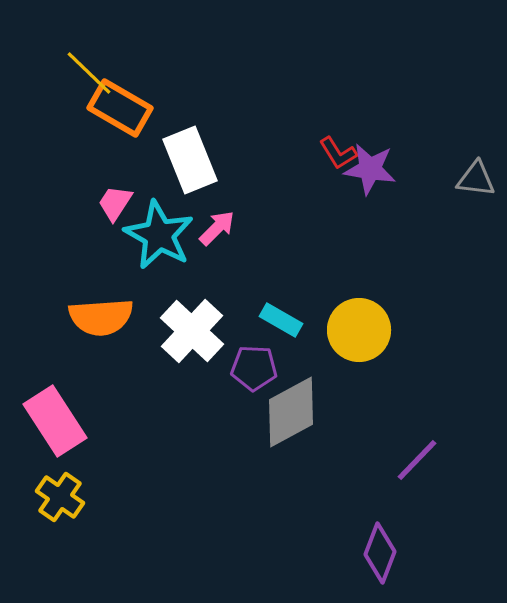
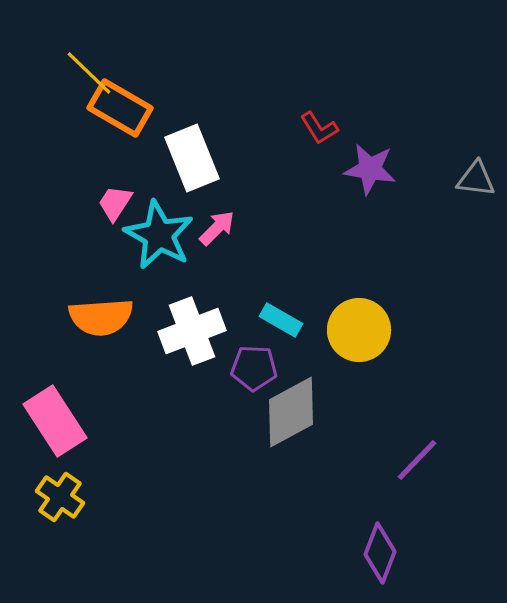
red L-shape: moved 19 px left, 25 px up
white rectangle: moved 2 px right, 2 px up
white cross: rotated 26 degrees clockwise
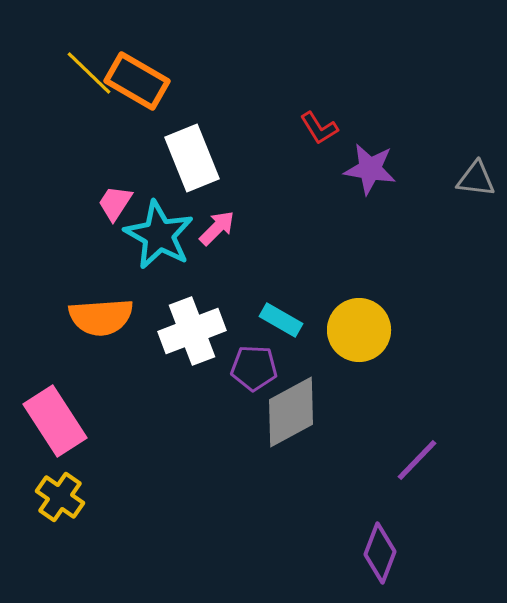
orange rectangle: moved 17 px right, 27 px up
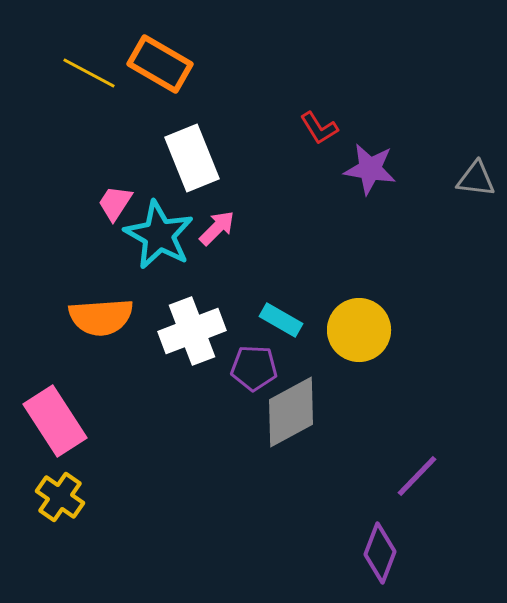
yellow line: rotated 16 degrees counterclockwise
orange rectangle: moved 23 px right, 17 px up
purple line: moved 16 px down
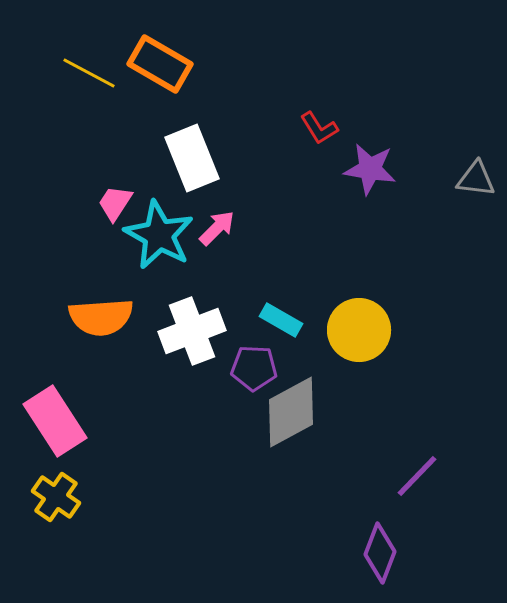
yellow cross: moved 4 px left
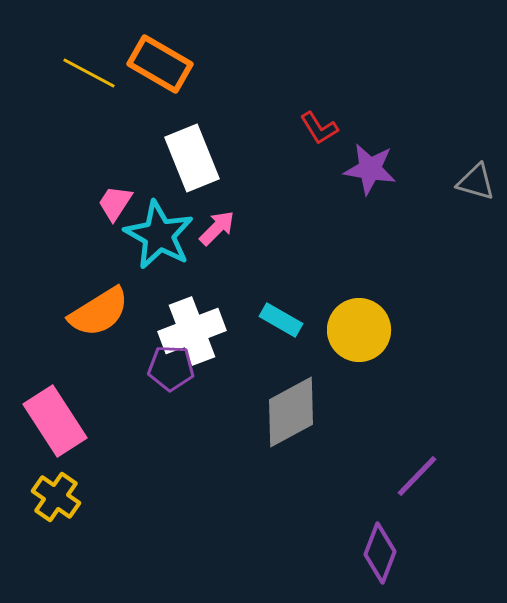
gray triangle: moved 3 px down; rotated 9 degrees clockwise
orange semicircle: moved 2 px left, 5 px up; rotated 28 degrees counterclockwise
purple pentagon: moved 83 px left
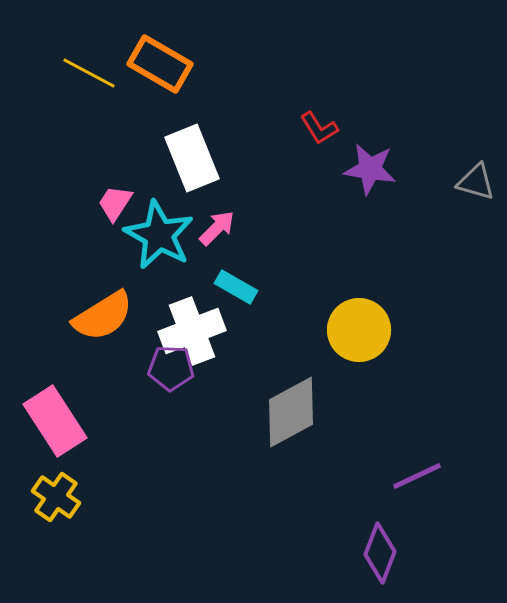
orange semicircle: moved 4 px right, 4 px down
cyan rectangle: moved 45 px left, 33 px up
purple line: rotated 21 degrees clockwise
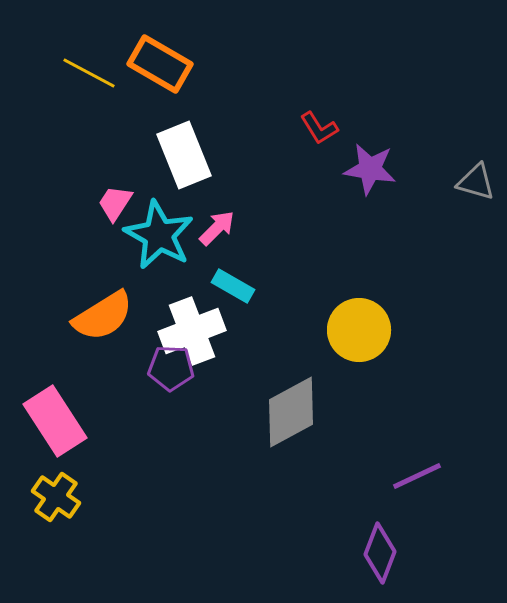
white rectangle: moved 8 px left, 3 px up
cyan rectangle: moved 3 px left, 1 px up
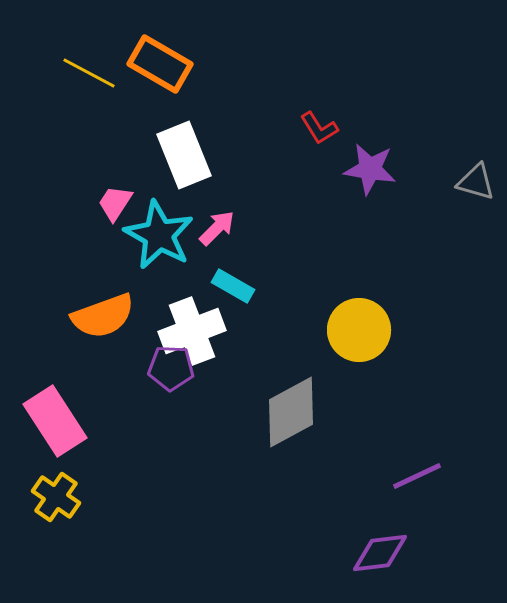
orange semicircle: rotated 12 degrees clockwise
purple diamond: rotated 62 degrees clockwise
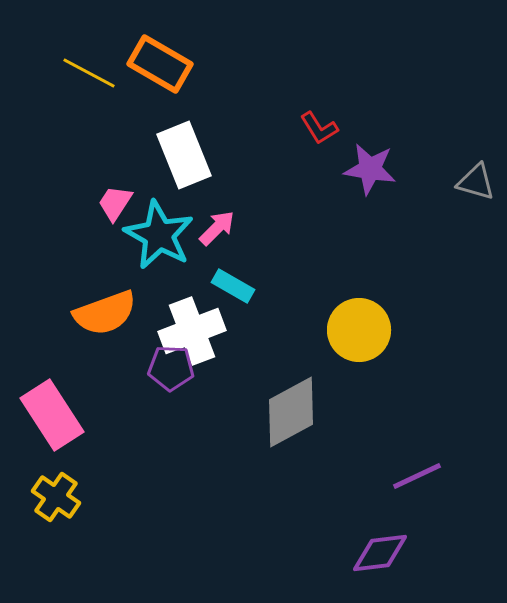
orange semicircle: moved 2 px right, 3 px up
pink rectangle: moved 3 px left, 6 px up
